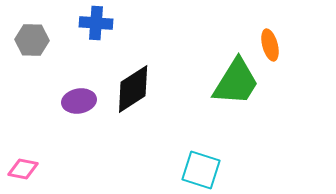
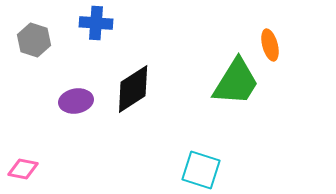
gray hexagon: moved 2 px right; rotated 16 degrees clockwise
purple ellipse: moved 3 px left
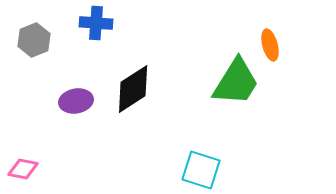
gray hexagon: rotated 20 degrees clockwise
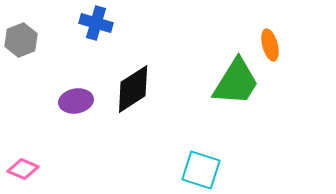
blue cross: rotated 12 degrees clockwise
gray hexagon: moved 13 px left
pink diamond: rotated 12 degrees clockwise
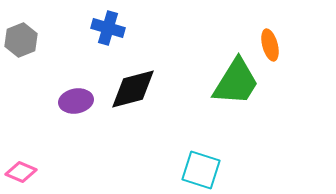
blue cross: moved 12 px right, 5 px down
black diamond: rotated 18 degrees clockwise
pink diamond: moved 2 px left, 3 px down
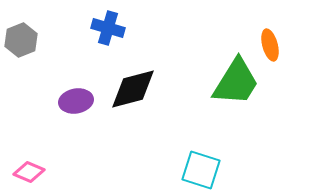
pink diamond: moved 8 px right
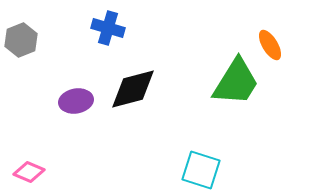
orange ellipse: rotated 16 degrees counterclockwise
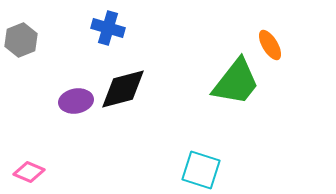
green trapezoid: rotated 6 degrees clockwise
black diamond: moved 10 px left
